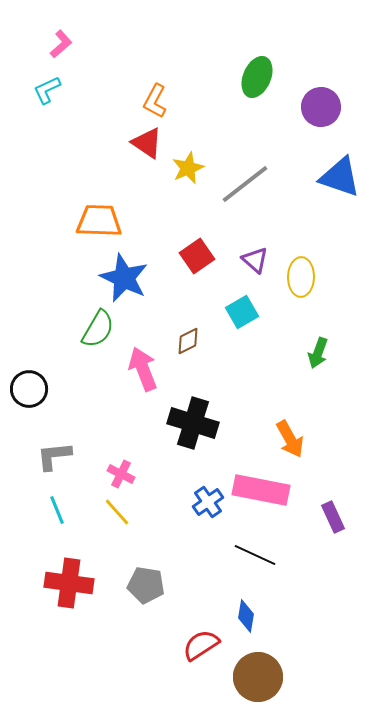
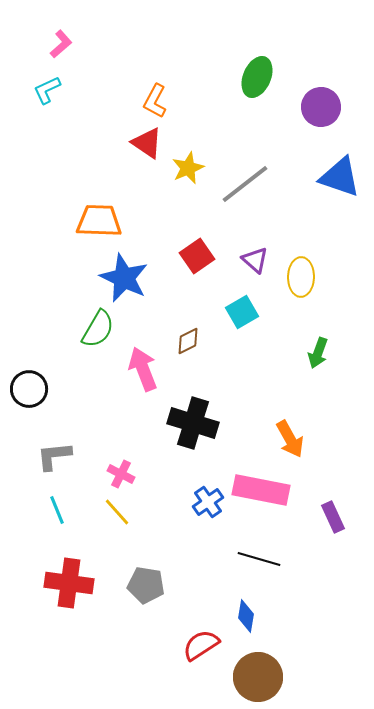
black line: moved 4 px right, 4 px down; rotated 9 degrees counterclockwise
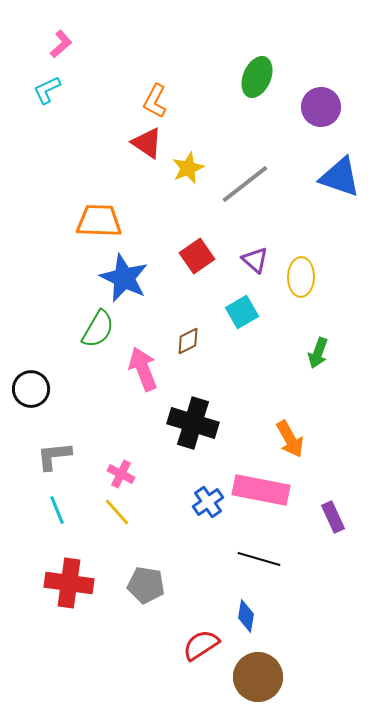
black circle: moved 2 px right
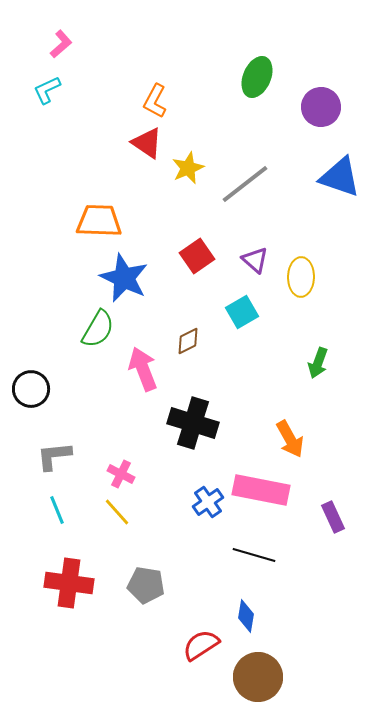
green arrow: moved 10 px down
black line: moved 5 px left, 4 px up
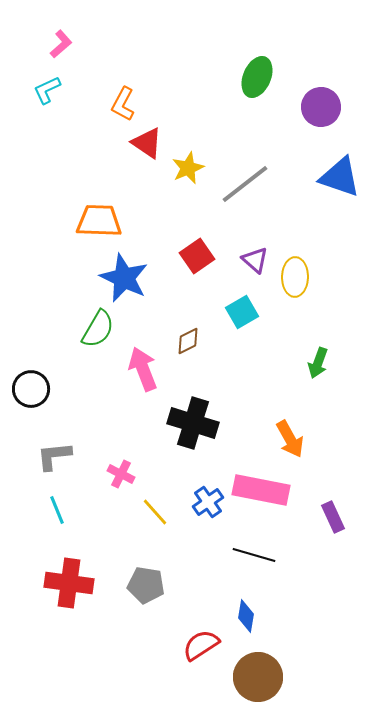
orange L-shape: moved 32 px left, 3 px down
yellow ellipse: moved 6 px left
yellow line: moved 38 px right
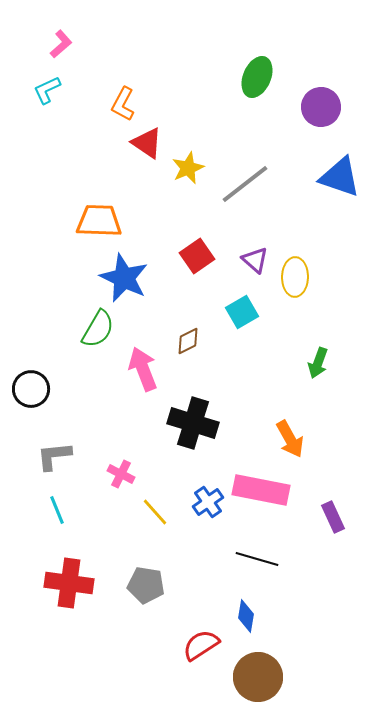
black line: moved 3 px right, 4 px down
